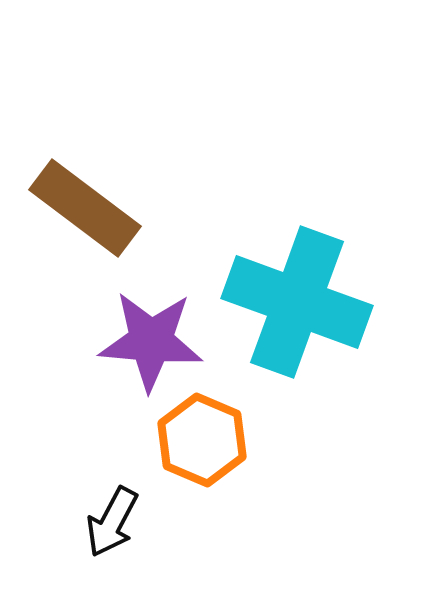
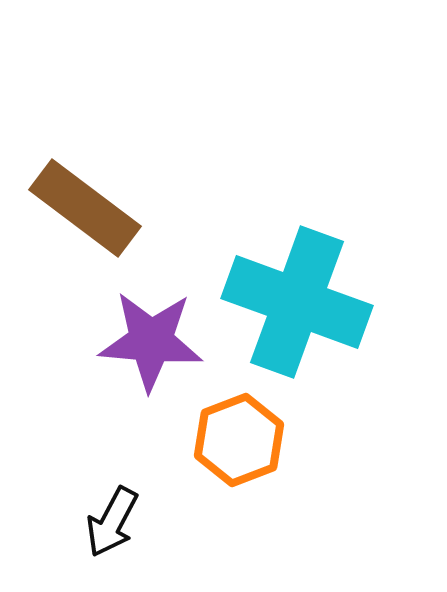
orange hexagon: moved 37 px right; rotated 16 degrees clockwise
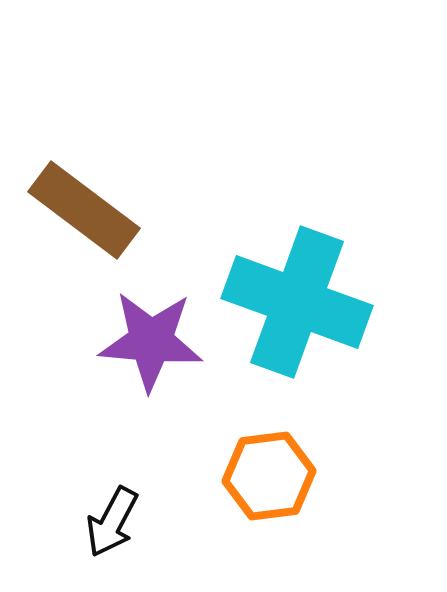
brown rectangle: moved 1 px left, 2 px down
orange hexagon: moved 30 px right, 36 px down; rotated 14 degrees clockwise
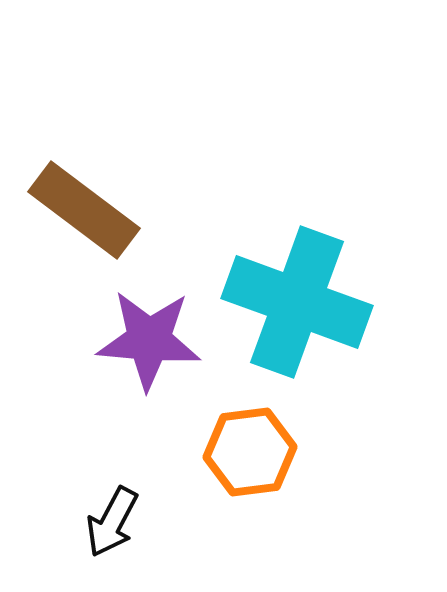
purple star: moved 2 px left, 1 px up
orange hexagon: moved 19 px left, 24 px up
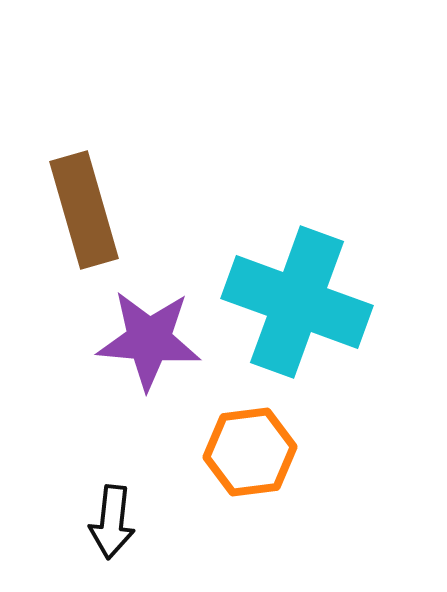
brown rectangle: rotated 37 degrees clockwise
black arrow: rotated 22 degrees counterclockwise
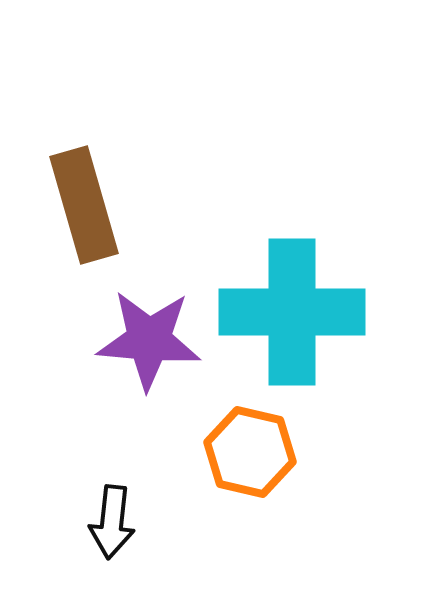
brown rectangle: moved 5 px up
cyan cross: moved 5 px left, 10 px down; rotated 20 degrees counterclockwise
orange hexagon: rotated 20 degrees clockwise
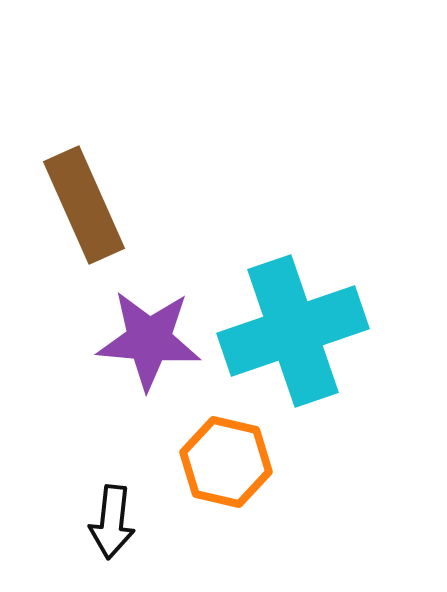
brown rectangle: rotated 8 degrees counterclockwise
cyan cross: moved 1 px right, 19 px down; rotated 19 degrees counterclockwise
orange hexagon: moved 24 px left, 10 px down
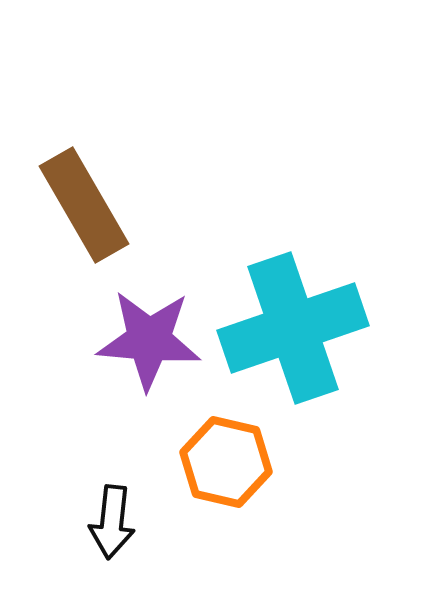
brown rectangle: rotated 6 degrees counterclockwise
cyan cross: moved 3 px up
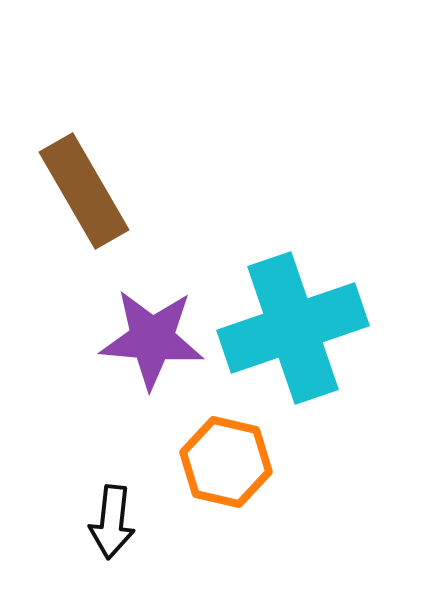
brown rectangle: moved 14 px up
purple star: moved 3 px right, 1 px up
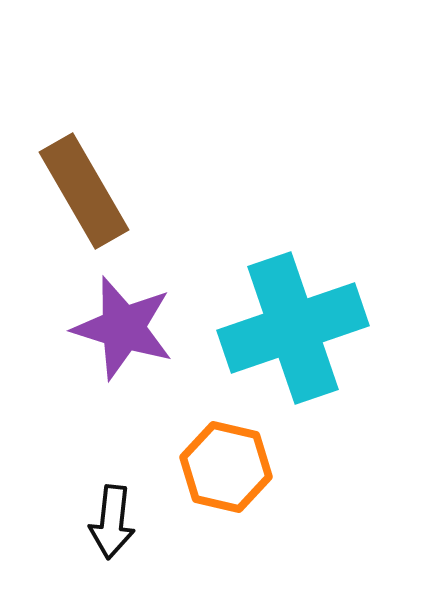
purple star: moved 29 px left, 11 px up; rotated 12 degrees clockwise
orange hexagon: moved 5 px down
